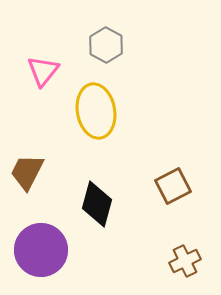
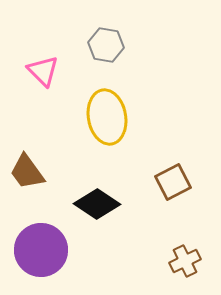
gray hexagon: rotated 20 degrees counterclockwise
pink triangle: rotated 24 degrees counterclockwise
yellow ellipse: moved 11 px right, 6 px down
brown trapezoid: rotated 63 degrees counterclockwise
brown square: moved 4 px up
black diamond: rotated 72 degrees counterclockwise
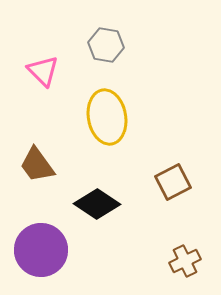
brown trapezoid: moved 10 px right, 7 px up
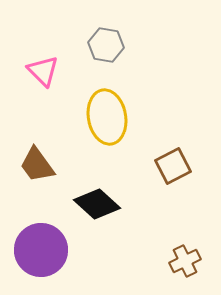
brown square: moved 16 px up
black diamond: rotated 9 degrees clockwise
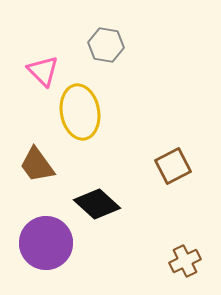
yellow ellipse: moved 27 px left, 5 px up
purple circle: moved 5 px right, 7 px up
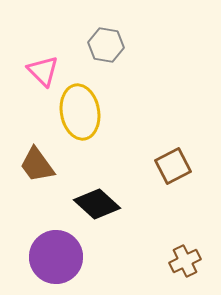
purple circle: moved 10 px right, 14 px down
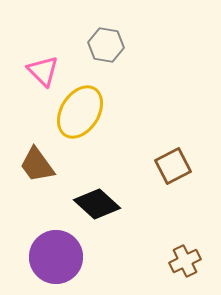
yellow ellipse: rotated 42 degrees clockwise
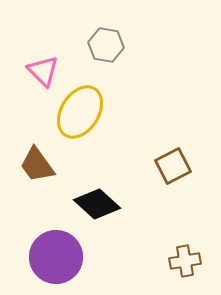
brown cross: rotated 16 degrees clockwise
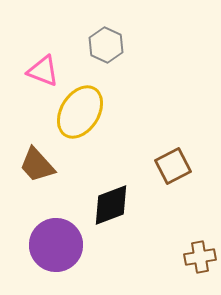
gray hexagon: rotated 16 degrees clockwise
pink triangle: rotated 24 degrees counterclockwise
brown trapezoid: rotated 6 degrees counterclockwise
black diamond: moved 14 px right, 1 px down; rotated 63 degrees counterclockwise
purple circle: moved 12 px up
brown cross: moved 15 px right, 4 px up
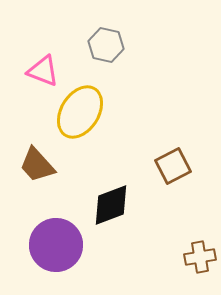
gray hexagon: rotated 12 degrees counterclockwise
